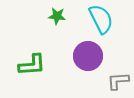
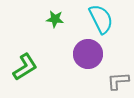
green star: moved 2 px left, 3 px down
purple circle: moved 2 px up
green L-shape: moved 7 px left, 2 px down; rotated 28 degrees counterclockwise
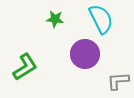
purple circle: moved 3 px left
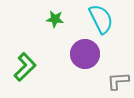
green L-shape: rotated 12 degrees counterclockwise
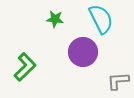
purple circle: moved 2 px left, 2 px up
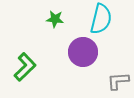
cyan semicircle: rotated 40 degrees clockwise
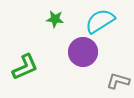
cyan semicircle: moved 1 px left, 2 px down; rotated 136 degrees counterclockwise
green L-shape: rotated 20 degrees clockwise
gray L-shape: rotated 20 degrees clockwise
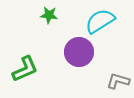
green star: moved 6 px left, 4 px up
purple circle: moved 4 px left
green L-shape: moved 2 px down
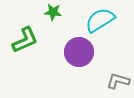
green star: moved 4 px right, 3 px up
cyan semicircle: moved 1 px up
green L-shape: moved 29 px up
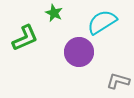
green star: moved 1 px right, 1 px down; rotated 18 degrees clockwise
cyan semicircle: moved 2 px right, 2 px down
green L-shape: moved 2 px up
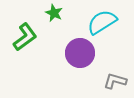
green L-shape: moved 1 px up; rotated 12 degrees counterclockwise
purple circle: moved 1 px right, 1 px down
gray L-shape: moved 3 px left
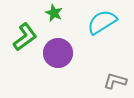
purple circle: moved 22 px left
